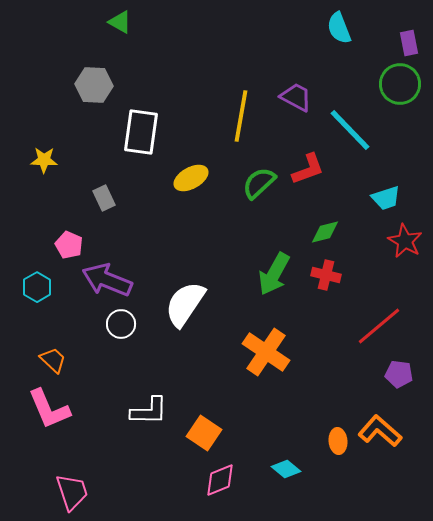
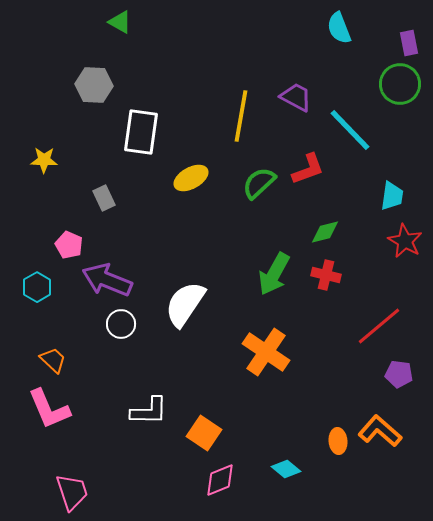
cyan trapezoid: moved 6 px right, 2 px up; rotated 64 degrees counterclockwise
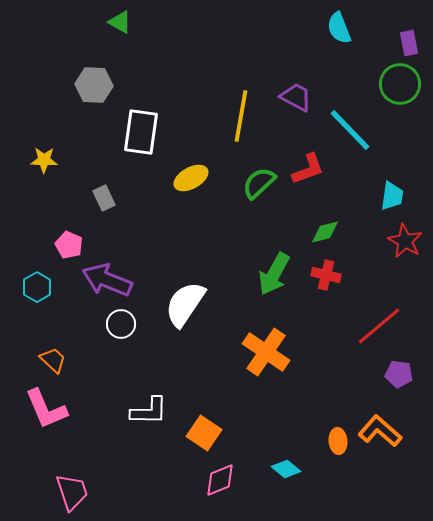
pink L-shape: moved 3 px left
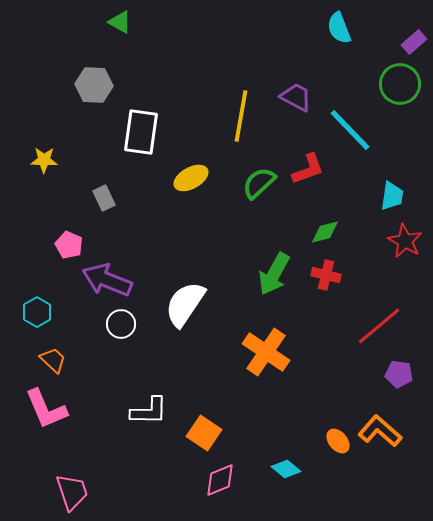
purple rectangle: moved 5 px right, 1 px up; rotated 60 degrees clockwise
cyan hexagon: moved 25 px down
orange ellipse: rotated 35 degrees counterclockwise
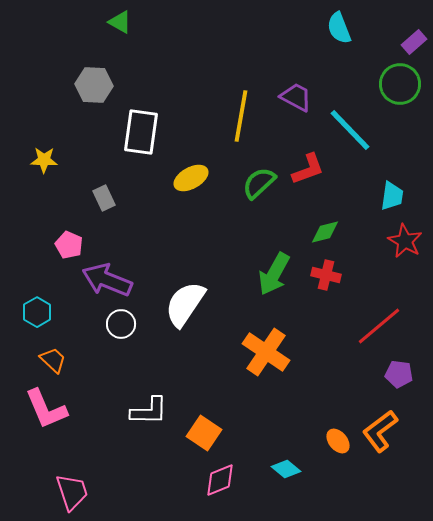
orange L-shape: rotated 78 degrees counterclockwise
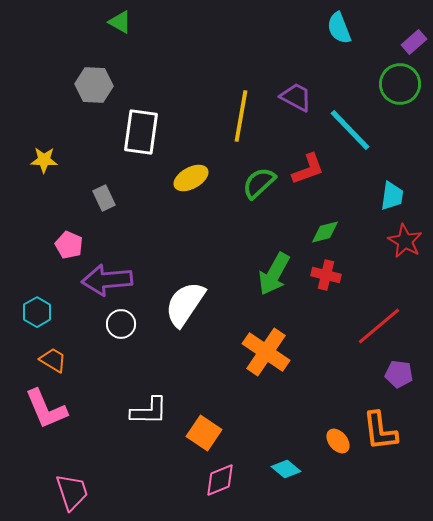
purple arrow: rotated 27 degrees counterclockwise
orange trapezoid: rotated 12 degrees counterclockwise
orange L-shape: rotated 60 degrees counterclockwise
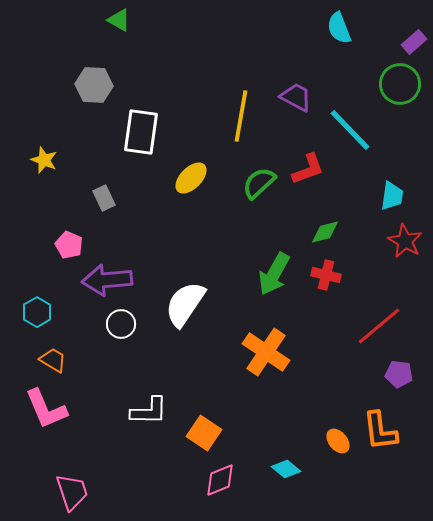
green triangle: moved 1 px left, 2 px up
yellow star: rotated 20 degrees clockwise
yellow ellipse: rotated 16 degrees counterclockwise
